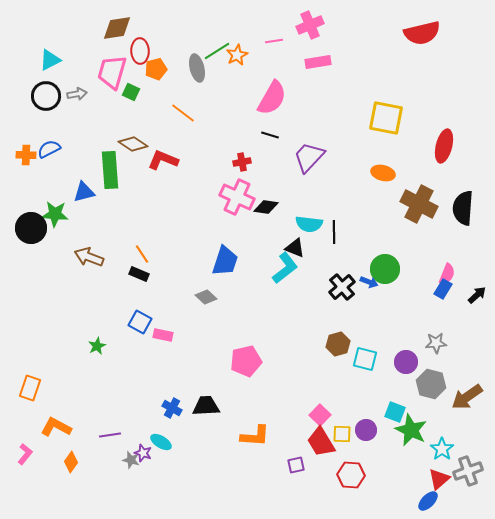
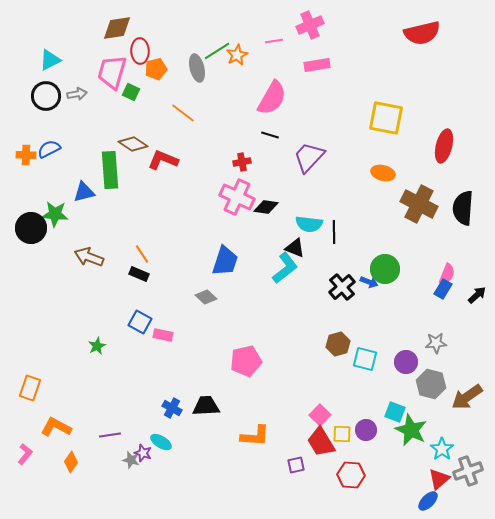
pink rectangle at (318, 62): moved 1 px left, 3 px down
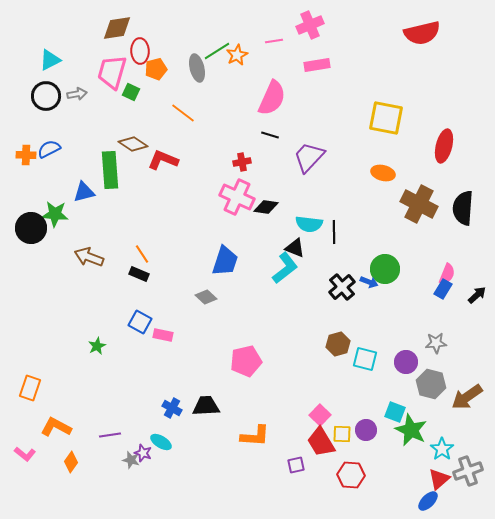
pink semicircle at (272, 98): rotated 6 degrees counterclockwise
pink L-shape at (25, 454): rotated 90 degrees clockwise
